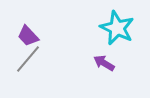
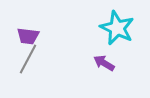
purple trapezoid: rotated 40 degrees counterclockwise
gray line: rotated 12 degrees counterclockwise
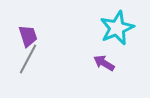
cyan star: rotated 24 degrees clockwise
purple trapezoid: rotated 115 degrees counterclockwise
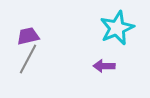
purple trapezoid: rotated 85 degrees counterclockwise
purple arrow: moved 3 px down; rotated 30 degrees counterclockwise
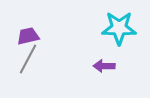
cyan star: moved 2 px right; rotated 24 degrees clockwise
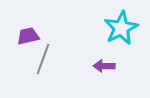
cyan star: moved 2 px right; rotated 28 degrees counterclockwise
gray line: moved 15 px right; rotated 8 degrees counterclockwise
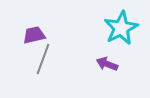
purple trapezoid: moved 6 px right, 1 px up
purple arrow: moved 3 px right, 2 px up; rotated 20 degrees clockwise
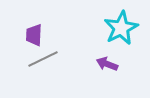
purple trapezoid: rotated 75 degrees counterclockwise
gray line: rotated 44 degrees clockwise
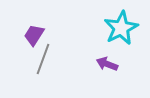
purple trapezoid: rotated 30 degrees clockwise
gray line: rotated 44 degrees counterclockwise
